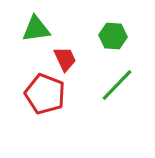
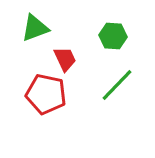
green triangle: moved 1 px left, 1 px up; rotated 12 degrees counterclockwise
red pentagon: moved 1 px right; rotated 9 degrees counterclockwise
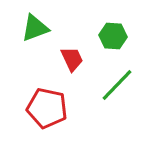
red trapezoid: moved 7 px right
red pentagon: moved 1 px right, 14 px down
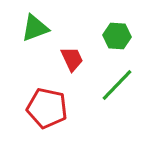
green hexagon: moved 4 px right
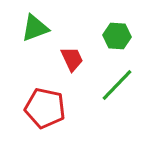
red pentagon: moved 2 px left
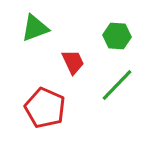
red trapezoid: moved 1 px right, 3 px down
red pentagon: rotated 12 degrees clockwise
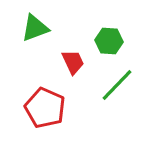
green hexagon: moved 8 px left, 5 px down
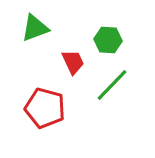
green hexagon: moved 1 px left, 1 px up
green line: moved 5 px left
red pentagon: rotated 9 degrees counterclockwise
